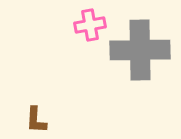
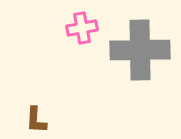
pink cross: moved 8 px left, 3 px down
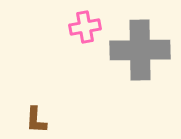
pink cross: moved 3 px right, 1 px up
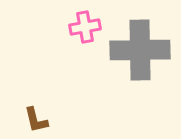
brown L-shape: rotated 16 degrees counterclockwise
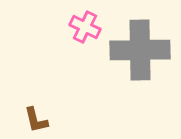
pink cross: rotated 36 degrees clockwise
